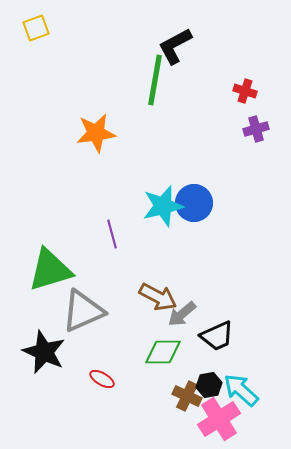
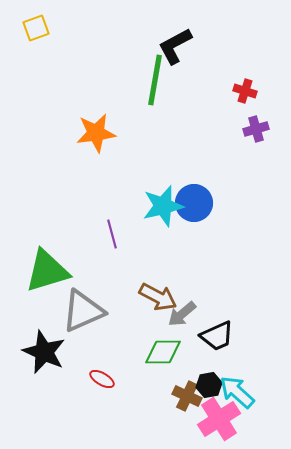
green triangle: moved 3 px left, 1 px down
cyan arrow: moved 4 px left, 2 px down
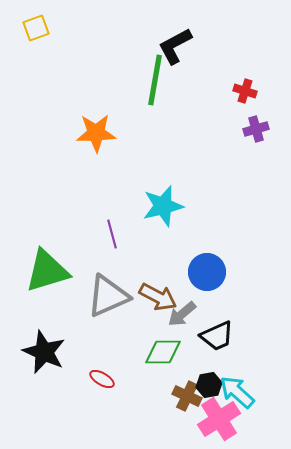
orange star: rotated 6 degrees clockwise
blue circle: moved 13 px right, 69 px down
gray triangle: moved 25 px right, 15 px up
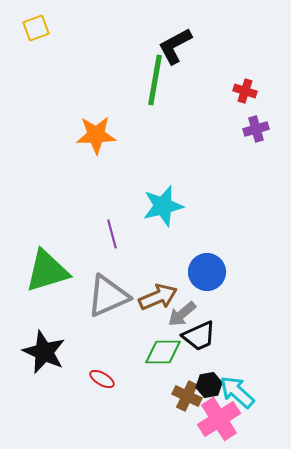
orange star: moved 2 px down
brown arrow: rotated 51 degrees counterclockwise
black trapezoid: moved 18 px left
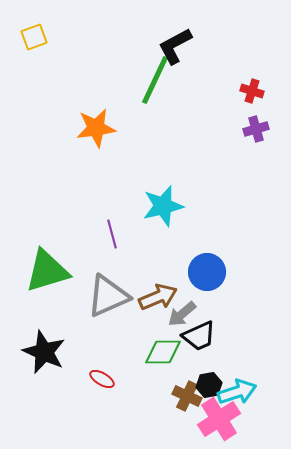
yellow square: moved 2 px left, 9 px down
green line: rotated 15 degrees clockwise
red cross: moved 7 px right
orange star: moved 7 px up; rotated 6 degrees counterclockwise
cyan arrow: rotated 120 degrees clockwise
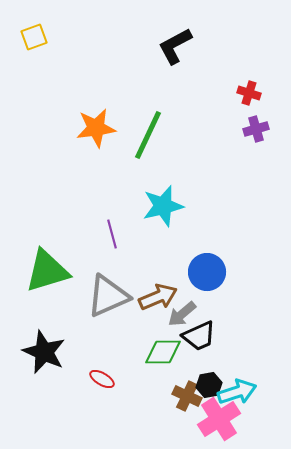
green line: moved 7 px left, 55 px down
red cross: moved 3 px left, 2 px down
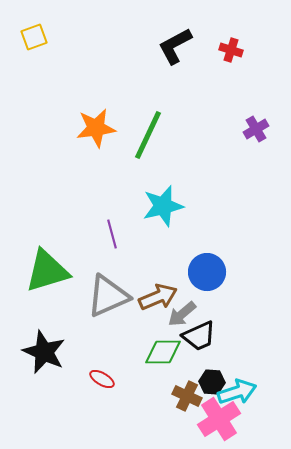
red cross: moved 18 px left, 43 px up
purple cross: rotated 15 degrees counterclockwise
black hexagon: moved 3 px right, 3 px up; rotated 15 degrees clockwise
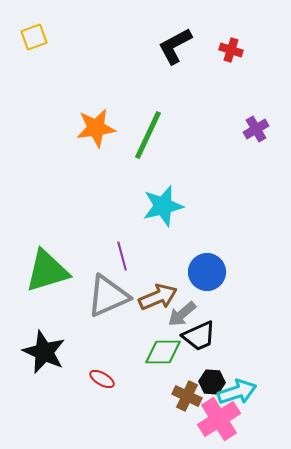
purple line: moved 10 px right, 22 px down
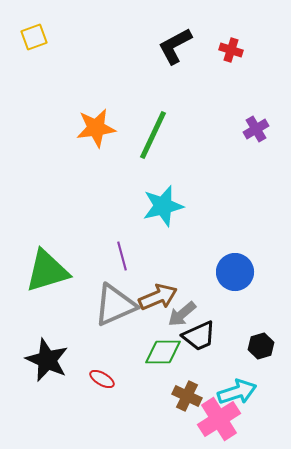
green line: moved 5 px right
blue circle: moved 28 px right
gray triangle: moved 7 px right, 9 px down
black star: moved 3 px right, 8 px down
black hexagon: moved 49 px right, 36 px up; rotated 20 degrees counterclockwise
